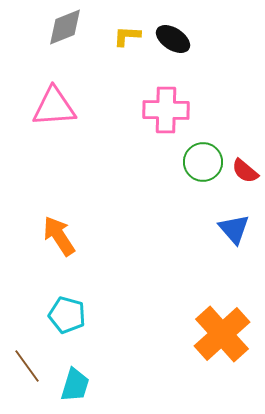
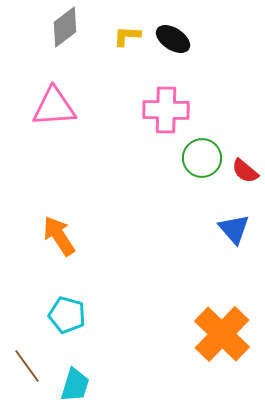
gray diamond: rotated 15 degrees counterclockwise
green circle: moved 1 px left, 4 px up
orange cross: rotated 4 degrees counterclockwise
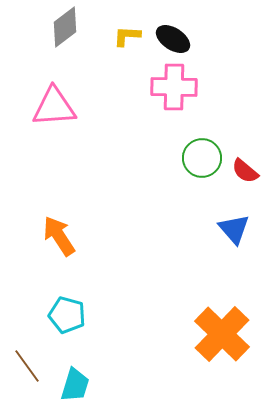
pink cross: moved 8 px right, 23 px up
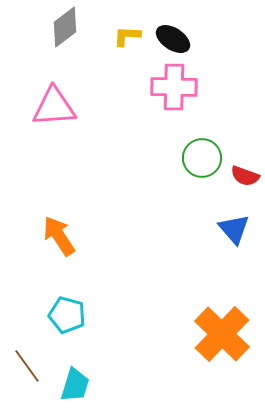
red semicircle: moved 5 px down; rotated 20 degrees counterclockwise
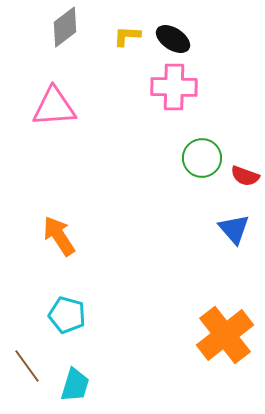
orange cross: moved 3 px right, 1 px down; rotated 8 degrees clockwise
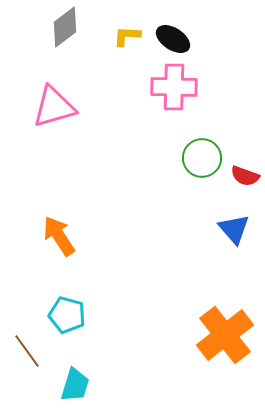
pink triangle: rotated 12 degrees counterclockwise
brown line: moved 15 px up
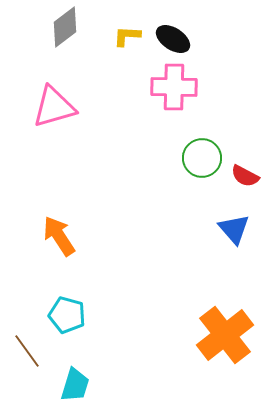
red semicircle: rotated 8 degrees clockwise
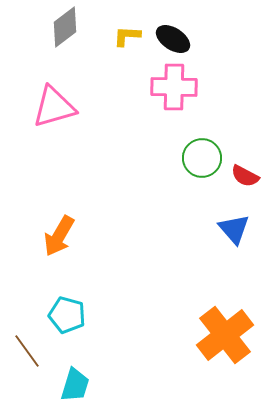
orange arrow: rotated 117 degrees counterclockwise
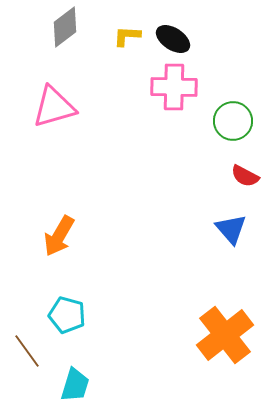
green circle: moved 31 px right, 37 px up
blue triangle: moved 3 px left
